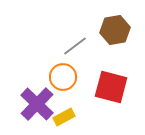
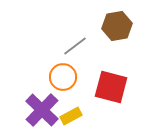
brown hexagon: moved 2 px right, 4 px up
purple cross: moved 5 px right, 6 px down
yellow rectangle: moved 7 px right, 1 px up
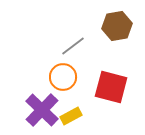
gray line: moved 2 px left
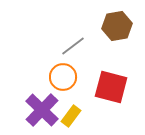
yellow rectangle: rotated 25 degrees counterclockwise
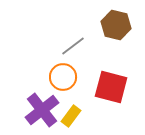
brown hexagon: moved 1 px left, 1 px up; rotated 24 degrees clockwise
purple cross: rotated 8 degrees clockwise
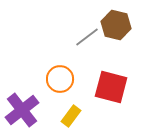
gray line: moved 14 px right, 9 px up
orange circle: moved 3 px left, 2 px down
purple cross: moved 20 px left
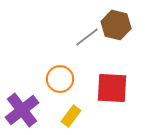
red square: moved 1 px right, 1 px down; rotated 12 degrees counterclockwise
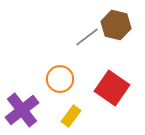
red square: rotated 32 degrees clockwise
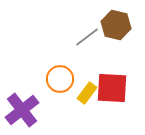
red square: rotated 32 degrees counterclockwise
yellow rectangle: moved 16 px right, 23 px up
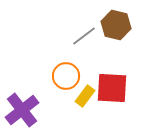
gray line: moved 3 px left, 1 px up
orange circle: moved 6 px right, 3 px up
yellow rectangle: moved 2 px left, 3 px down
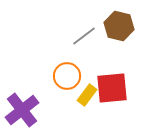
brown hexagon: moved 3 px right, 1 px down
orange circle: moved 1 px right
red square: rotated 8 degrees counterclockwise
yellow rectangle: moved 2 px right, 1 px up
